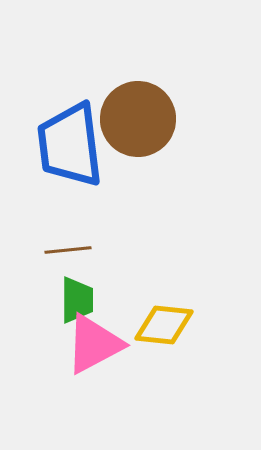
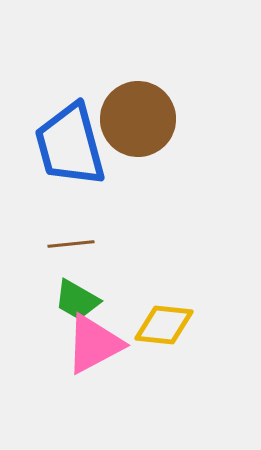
blue trapezoid: rotated 8 degrees counterclockwise
brown line: moved 3 px right, 6 px up
green trapezoid: rotated 120 degrees clockwise
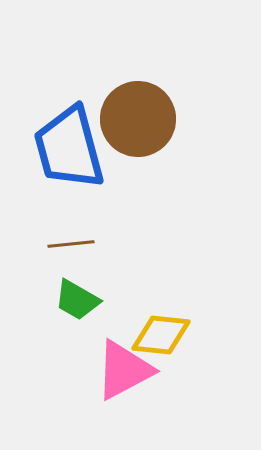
blue trapezoid: moved 1 px left, 3 px down
yellow diamond: moved 3 px left, 10 px down
pink triangle: moved 30 px right, 26 px down
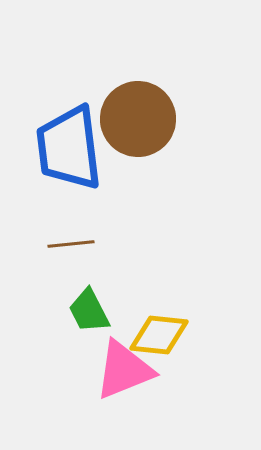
blue trapezoid: rotated 8 degrees clockwise
green trapezoid: moved 12 px right, 11 px down; rotated 33 degrees clockwise
yellow diamond: moved 2 px left
pink triangle: rotated 6 degrees clockwise
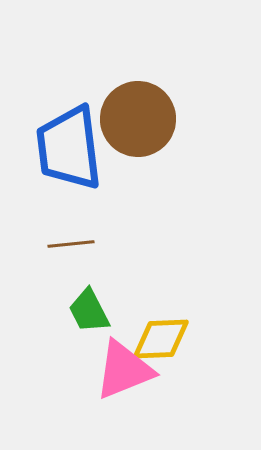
yellow diamond: moved 2 px right, 4 px down; rotated 8 degrees counterclockwise
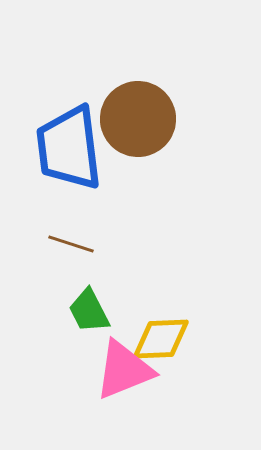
brown line: rotated 24 degrees clockwise
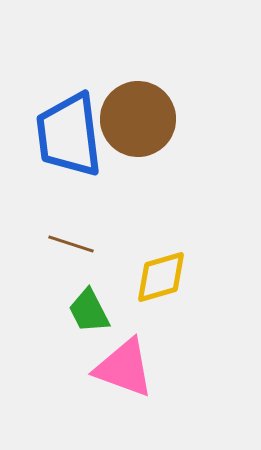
blue trapezoid: moved 13 px up
yellow diamond: moved 62 px up; rotated 14 degrees counterclockwise
pink triangle: moved 2 px up; rotated 42 degrees clockwise
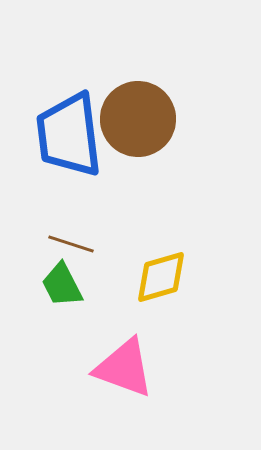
green trapezoid: moved 27 px left, 26 px up
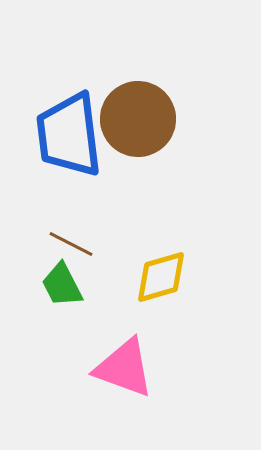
brown line: rotated 9 degrees clockwise
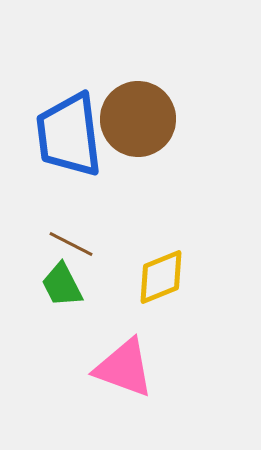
yellow diamond: rotated 6 degrees counterclockwise
